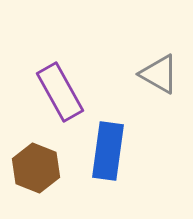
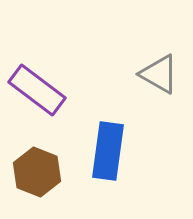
purple rectangle: moved 23 px left, 2 px up; rotated 24 degrees counterclockwise
brown hexagon: moved 1 px right, 4 px down
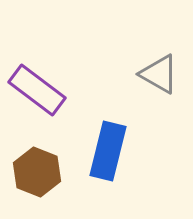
blue rectangle: rotated 6 degrees clockwise
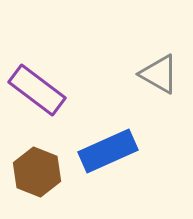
blue rectangle: rotated 52 degrees clockwise
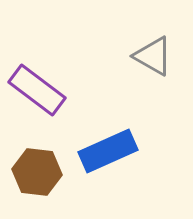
gray triangle: moved 6 px left, 18 px up
brown hexagon: rotated 15 degrees counterclockwise
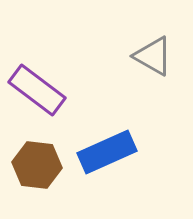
blue rectangle: moved 1 px left, 1 px down
brown hexagon: moved 7 px up
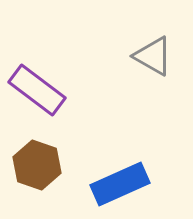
blue rectangle: moved 13 px right, 32 px down
brown hexagon: rotated 12 degrees clockwise
